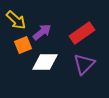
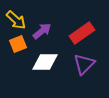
purple arrow: moved 1 px up
orange square: moved 5 px left, 1 px up
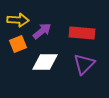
yellow arrow: moved 2 px right; rotated 40 degrees counterclockwise
red rectangle: rotated 40 degrees clockwise
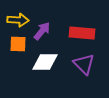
purple arrow: rotated 12 degrees counterclockwise
orange square: rotated 24 degrees clockwise
purple triangle: rotated 30 degrees counterclockwise
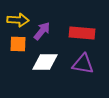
purple triangle: moved 1 px left; rotated 35 degrees counterclockwise
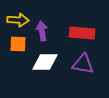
purple arrow: rotated 48 degrees counterclockwise
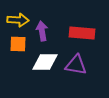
purple triangle: moved 7 px left, 1 px down
